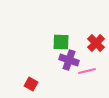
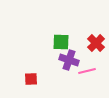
red square: moved 5 px up; rotated 32 degrees counterclockwise
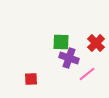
purple cross: moved 2 px up
pink line: moved 3 px down; rotated 24 degrees counterclockwise
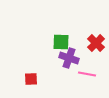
pink line: rotated 48 degrees clockwise
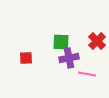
red cross: moved 1 px right, 2 px up
purple cross: rotated 30 degrees counterclockwise
red square: moved 5 px left, 21 px up
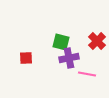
green square: rotated 12 degrees clockwise
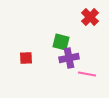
red cross: moved 7 px left, 24 px up
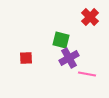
green square: moved 2 px up
purple cross: rotated 18 degrees counterclockwise
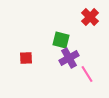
pink line: rotated 48 degrees clockwise
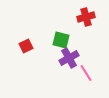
red cross: moved 4 px left; rotated 30 degrees clockwise
red square: moved 12 px up; rotated 24 degrees counterclockwise
pink line: moved 1 px left, 1 px up
